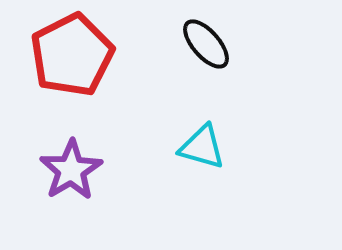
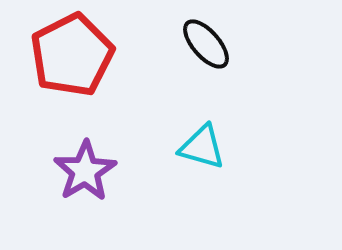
purple star: moved 14 px right, 1 px down
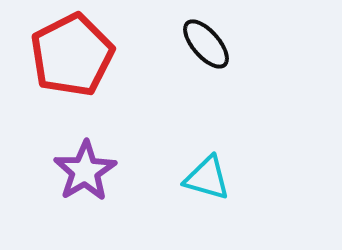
cyan triangle: moved 5 px right, 31 px down
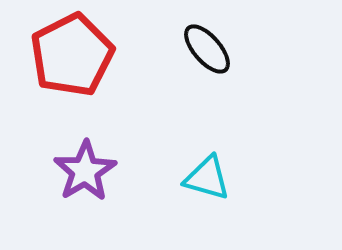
black ellipse: moved 1 px right, 5 px down
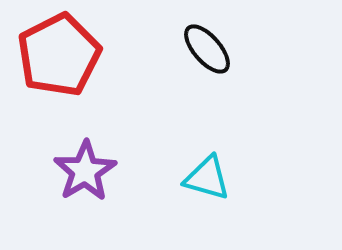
red pentagon: moved 13 px left
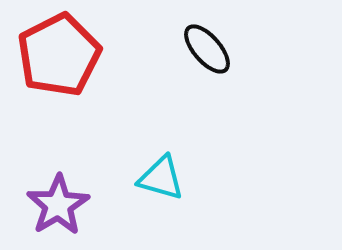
purple star: moved 27 px left, 34 px down
cyan triangle: moved 46 px left
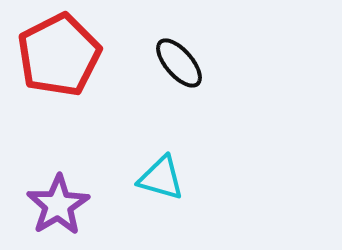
black ellipse: moved 28 px left, 14 px down
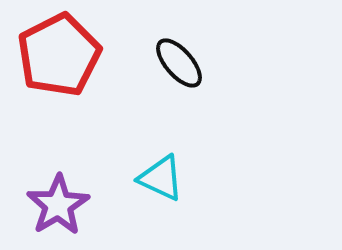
cyan triangle: rotated 9 degrees clockwise
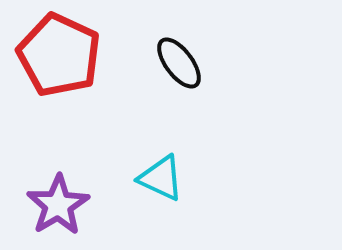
red pentagon: rotated 20 degrees counterclockwise
black ellipse: rotated 4 degrees clockwise
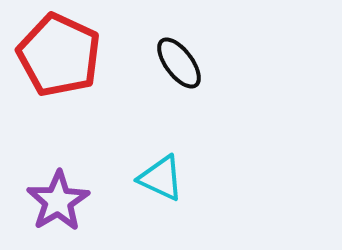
purple star: moved 4 px up
